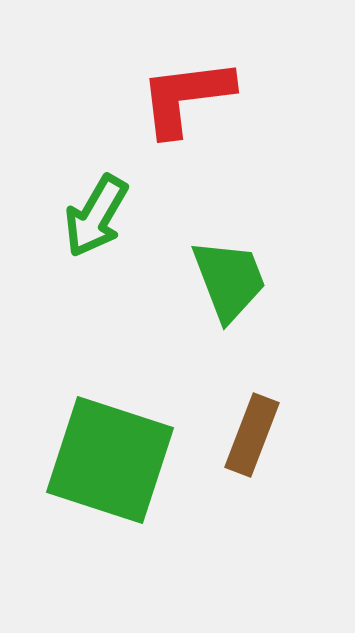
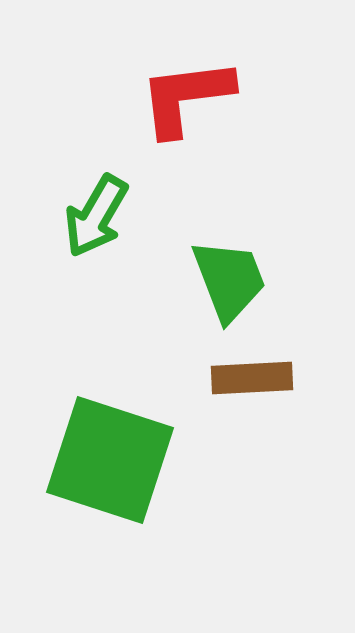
brown rectangle: moved 57 px up; rotated 66 degrees clockwise
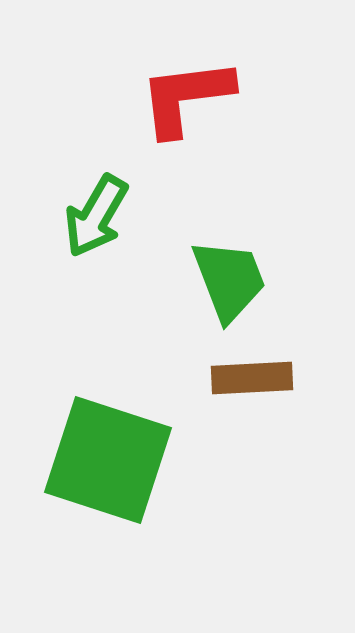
green square: moved 2 px left
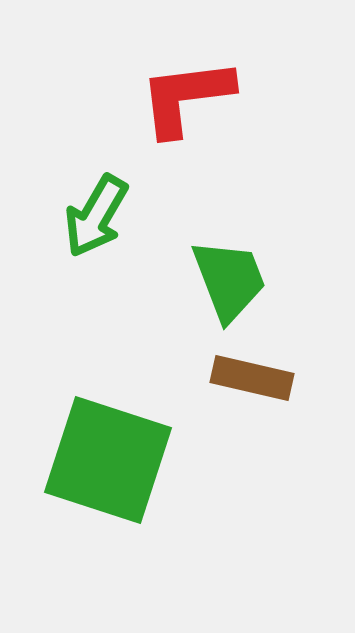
brown rectangle: rotated 16 degrees clockwise
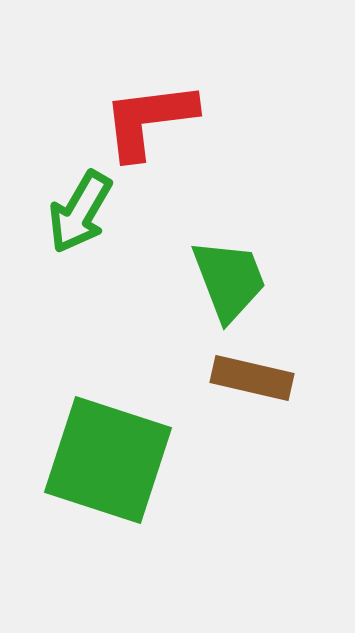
red L-shape: moved 37 px left, 23 px down
green arrow: moved 16 px left, 4 px up
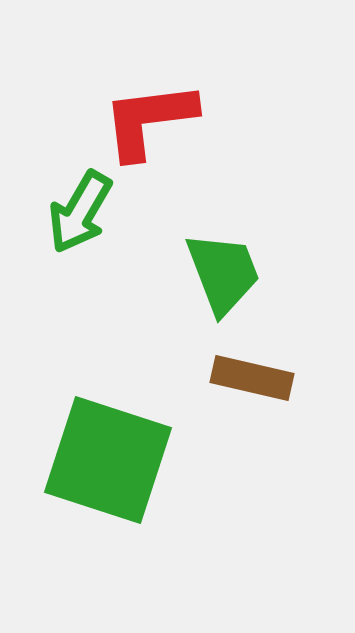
green trapezoid: moved 6 px left, 7 px up
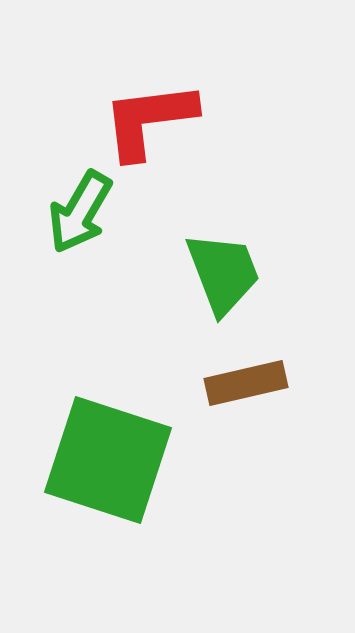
brown rectangle: moved 6 px left, 5 px down; rotated 26 degrees counterclockwise
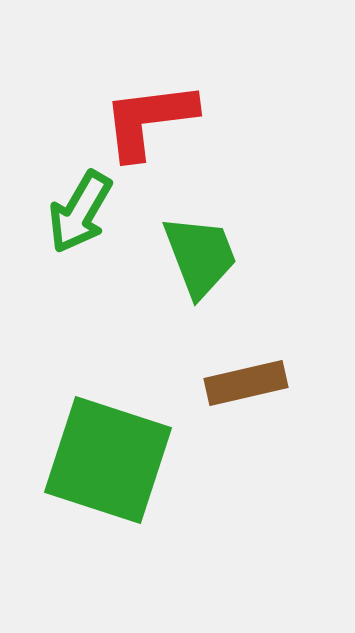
green trapezoid: moved 23 px left, 17 px up
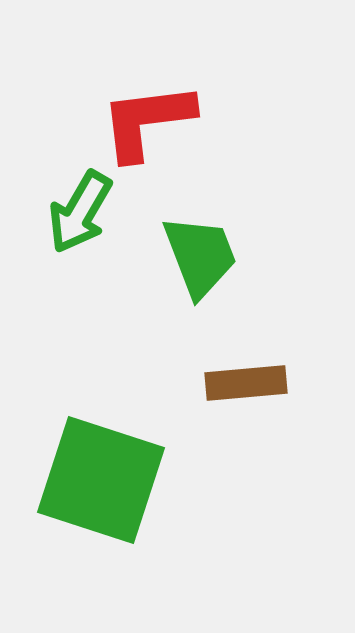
red L-shape: moved 2 px left, 1 px down
brown rectangle: rotated 8 degrees clockwise
green square: moved 7 px left, 20 px down
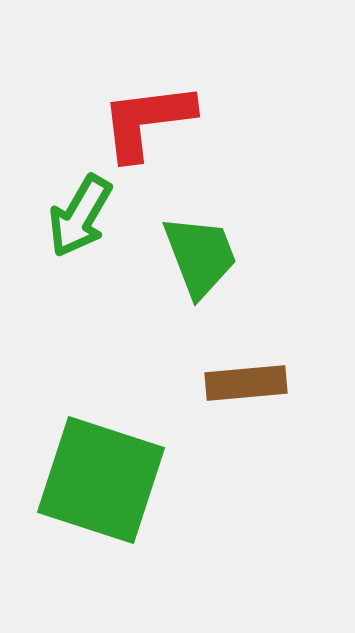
green arrow: moved 4 px down
